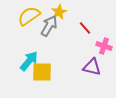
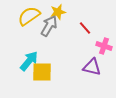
yellow star: moved 1 px left; rotated 14 degrees clockwise
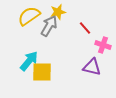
pink cross: moved 1 px left, 1 px up
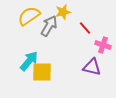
yellow star: moved 5 px right
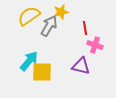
yellow star: moved 2 px left
red line: rotated 32 degrees clockwise
pink cross: moved 8 px left
purple triangle: moved 11 px left, 1 px up
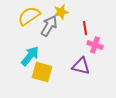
cyan arrow: moved 1 px right, 5 px up
yellow square: rotated 15 degrees clockwise
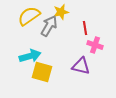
cyan arrow: rotated 35 degrees clockwise
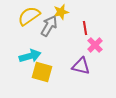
pink cross: rotated 28 degrees clockwise
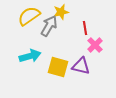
yellow square: moved 16 px right, 5 px up
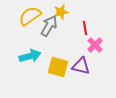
yellow semicircle: moved 1 px right
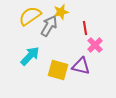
cyan arrow: rotated 30 degrees counterclockwise
yellow square: moved 3 px down
